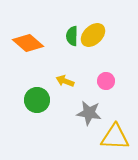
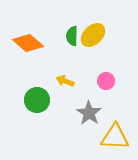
gray star: rotated 25 degrees clockwise
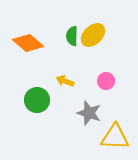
gray star: rotated 15 degrees counterclockwise
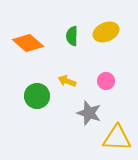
yellow ellipse: moved 13 px right, 3 px up; rotated 20 degrees clockwise
yellow arrow: moved 2 px right
green circle: moved 4 px up
yellow triangle: moved 2 px right, 1 px down
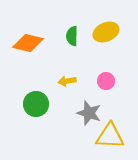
orange diamond: rotated 28 degrees counterclockwise
yellow arrow: rotated 30 degrees counterclockwise
green circle: moved 1 px left, 8 px down
yellow triangle: moved 7 px left, 2 px up
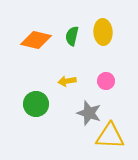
yellow ellipse: moved 3 px left; rotated 70 degrees counterclockwise
green semicircle: rotated 12 degrees clockwise
orange diamond: moved 8 px right, 3 px up
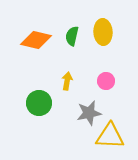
yellow arrow: rotated 108 degrees clockwise
green circle: moved 3 px right, 1 px up
gray star: rotated 30 degrees counterclockwise
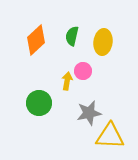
yellow ellipse: moved 10 px down; rotated 10 degrees clockwise
orange diamond: rotated 56 degrees counterclockwise
pink circle: moved 23 px left, 10 px up
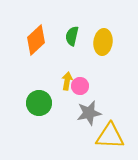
pink circle: moved 3 px left, 15 px down
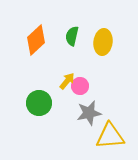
yellow arrow: rotated 30 degrees clockwise
yellow triangle: rotated 8 degrees counterclockwise
